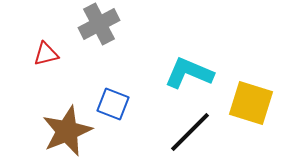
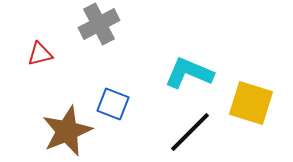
red triangle: moved 6 px left
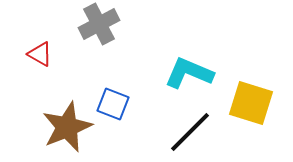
red triangle: rotated 44 degrees clockwise
brown star: moved 4 px up
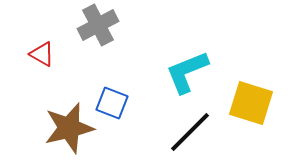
gray cross: moved 1 px left, 1 px down
red triangle: moved 2 px right
cyan L-shape: moved 2 px left, 1 px up; rotated 45 degrees counterclockwise
blue square: moved 1 px left, 1 px up
brown star: moved 2 px right, 1 px down; rotated 9 degrees clockwise
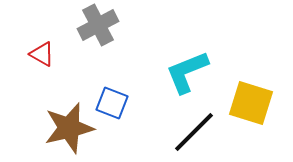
black line: moved 4 px right
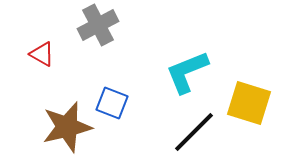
yellow square: moved 2 px left
brown star: moved 2 px left, 1 px up
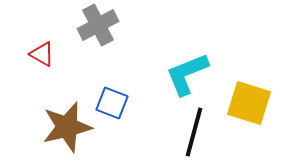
cyan L-shape: moved 2 px down
black line: rotated 30 degrees counterclockwise
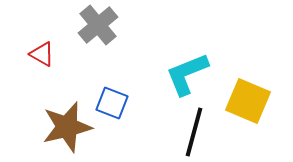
gray cross: rotated 12 degrees counterclockwise
yellow square: moved 1 px left, 2 px up; rotated 6 degrees clockwise
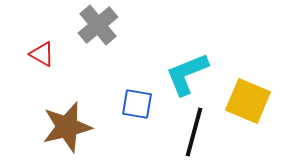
blue square: moved 25 px right, 1 px down; rotated 12 degrees counterclockwise
